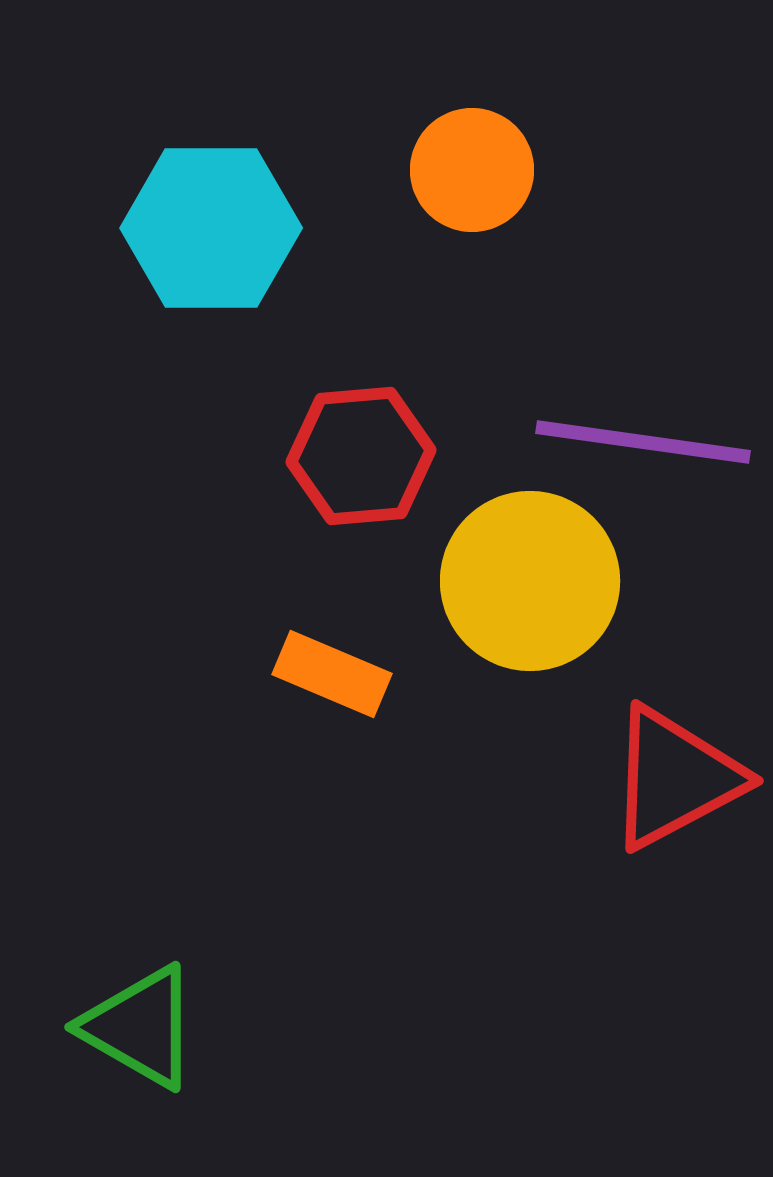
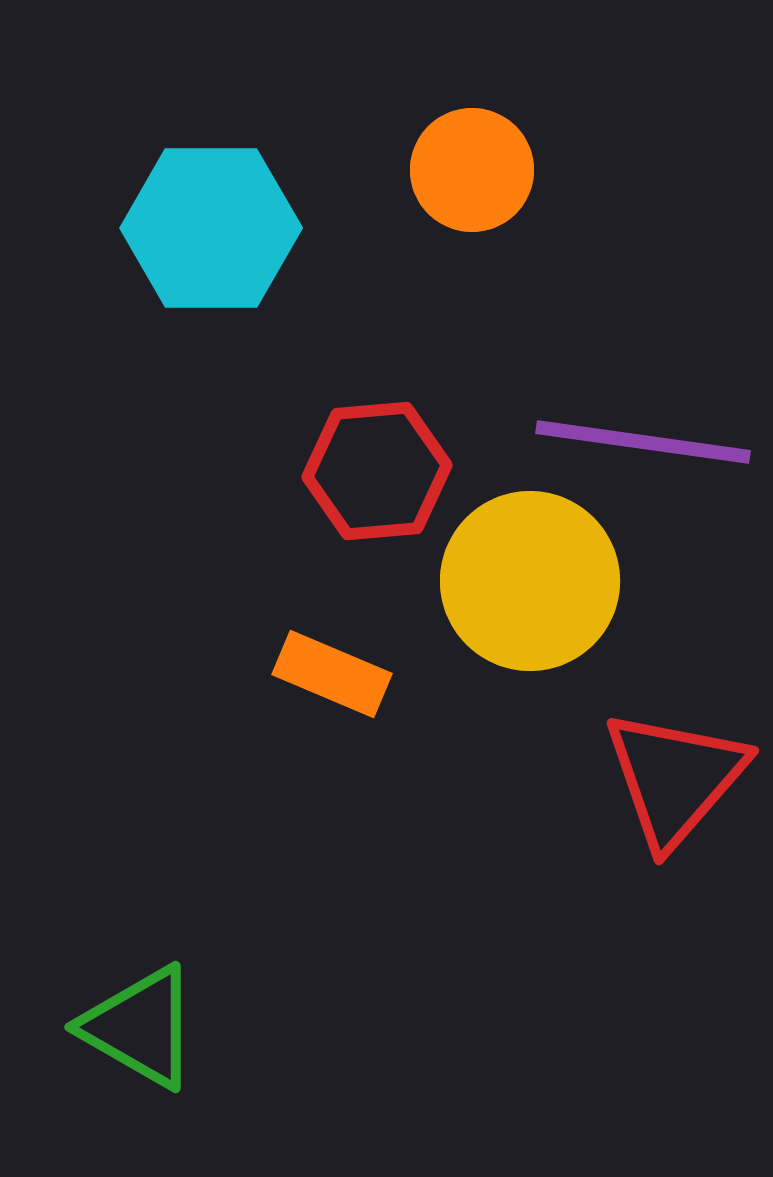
red hexagon: moved 16 px right, 15 px down
red triangle: rotated 21 degrees counterclockwise
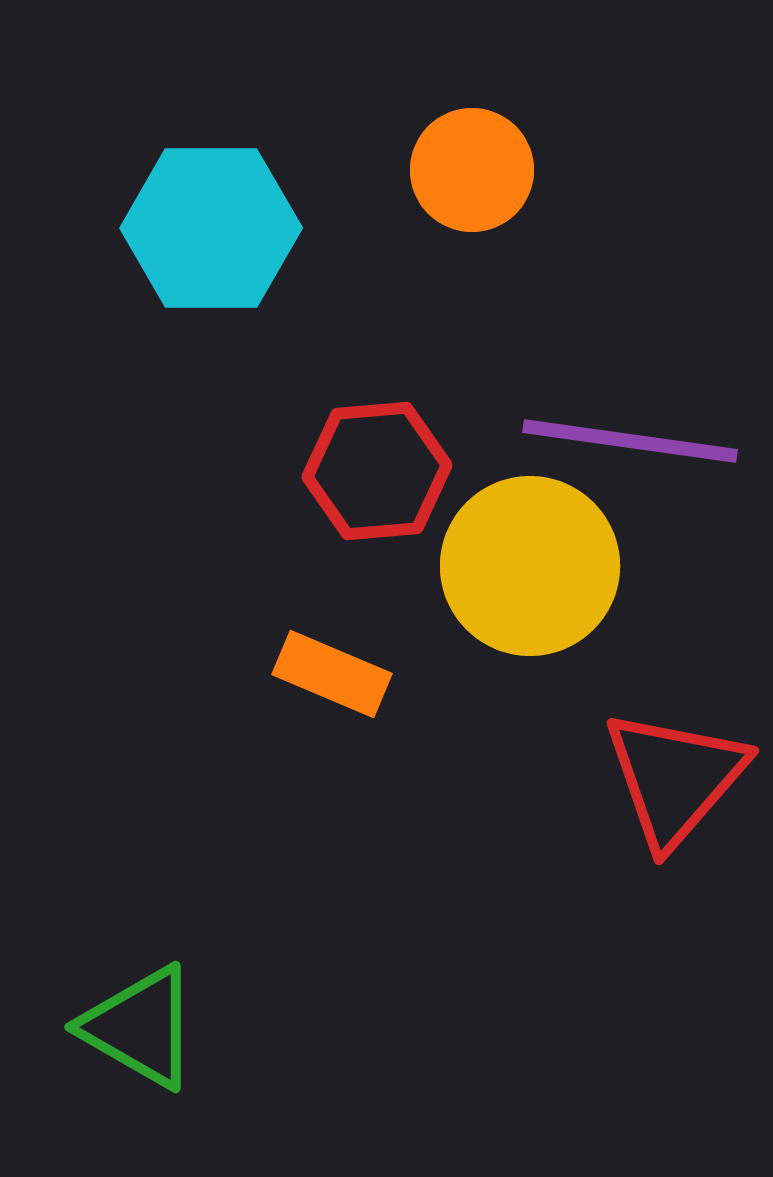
purple line: moved 13 px left, 1 px up
yellow circle: moved 15 px up
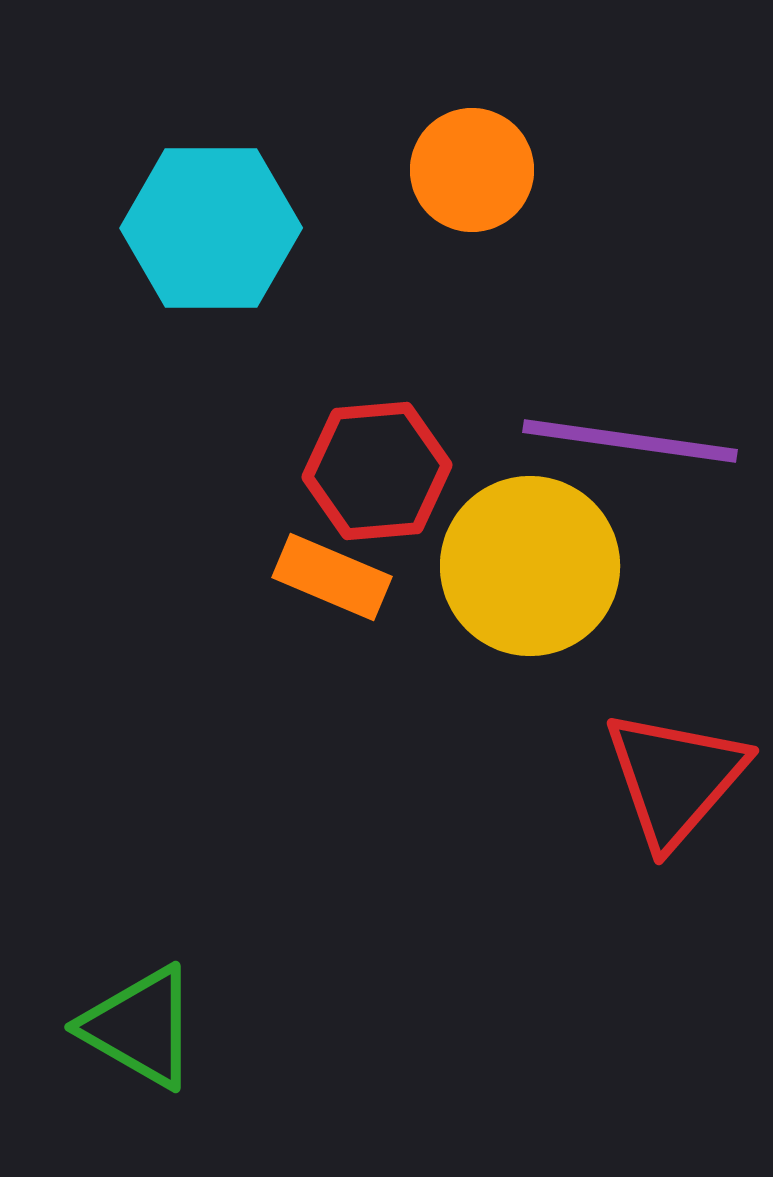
orange rectangle: moved 97 px up
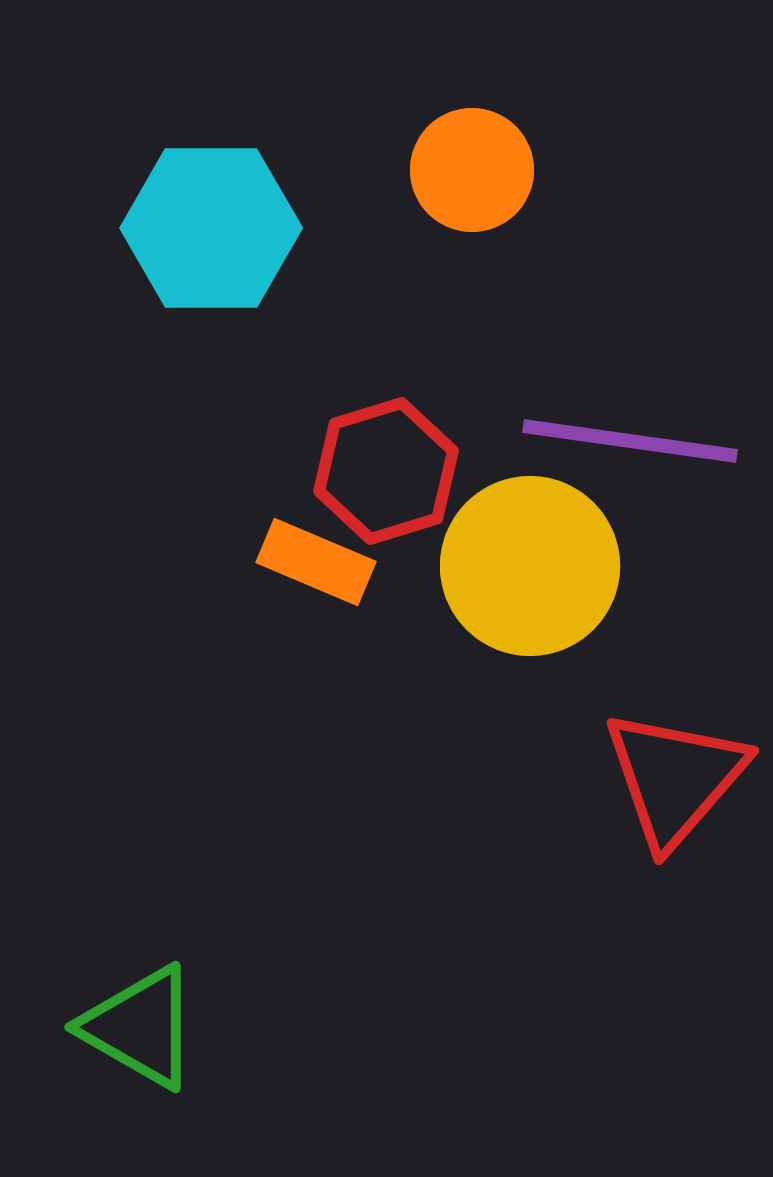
red hexagon: moved 9 px right; rotated 12 degrees counterclockwise
orange rectangle: moved 16 px left, 15 px up
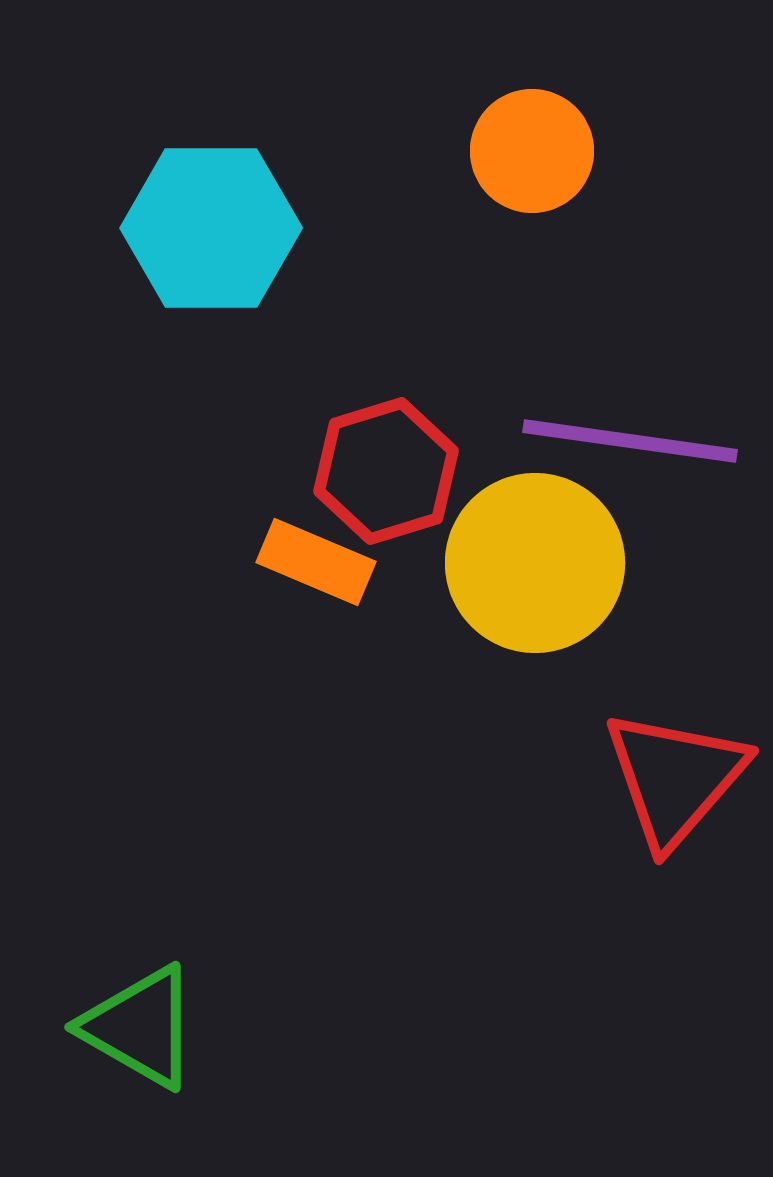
orange circle: moved 60 px right, 19 px up
yellow circle: moved 5 px right, 3 px up
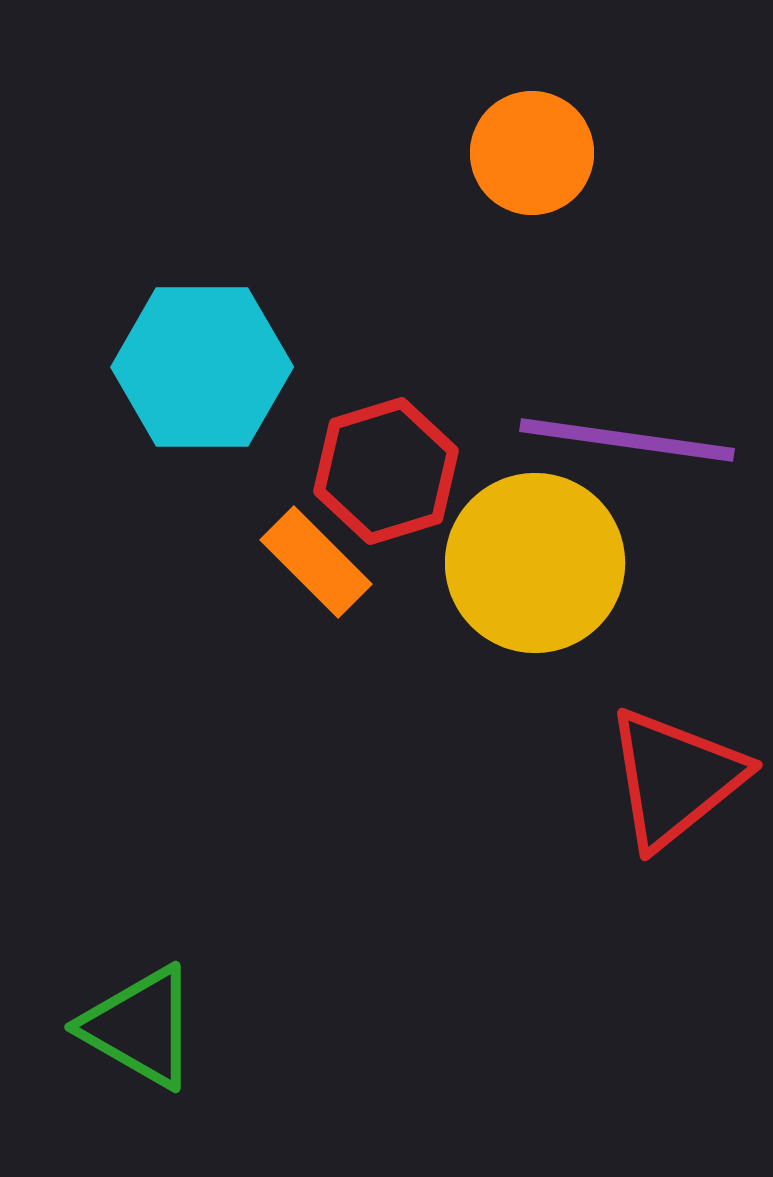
orange circle: moved 2 px down
cyan hexagon: moved 9 px left, 139 px down
purple line: moved 3 px left, 1 px up
orange rectangle: rotated 22 degrees clockwise
red triangle: rotated 10 degrees clockwise
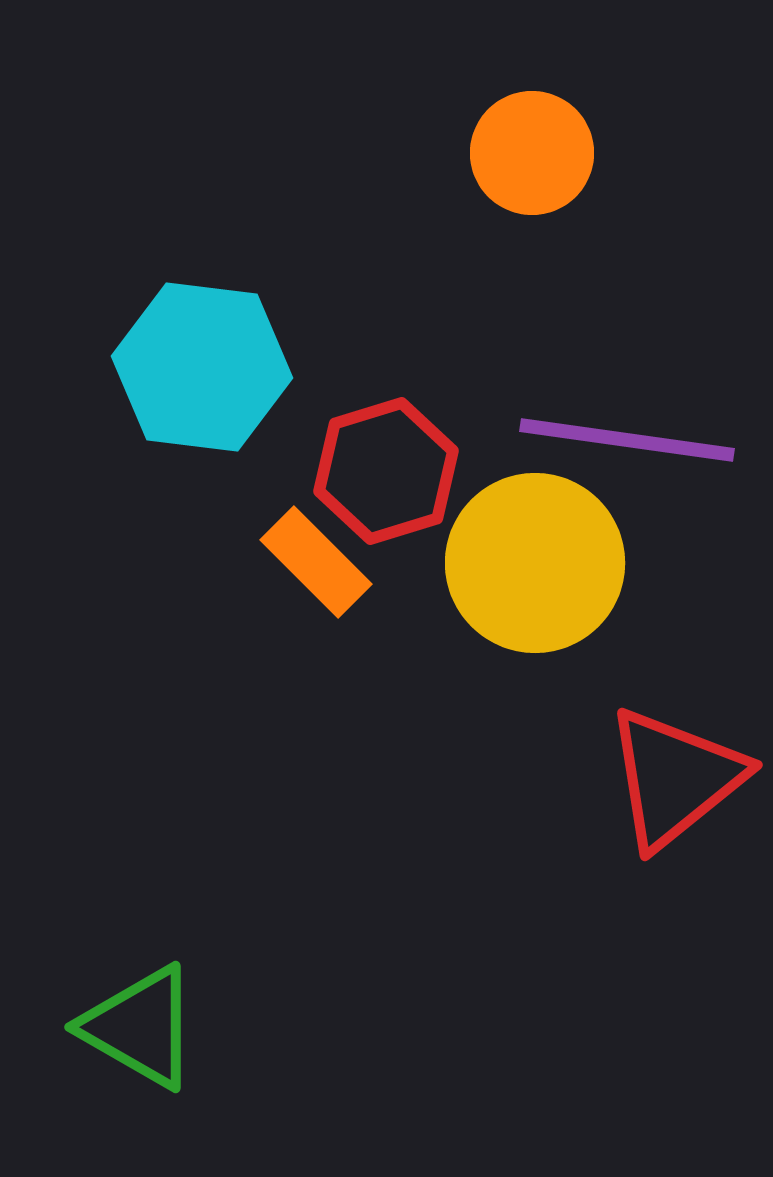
cyan hexagon: rotated 7 degrees clockwise
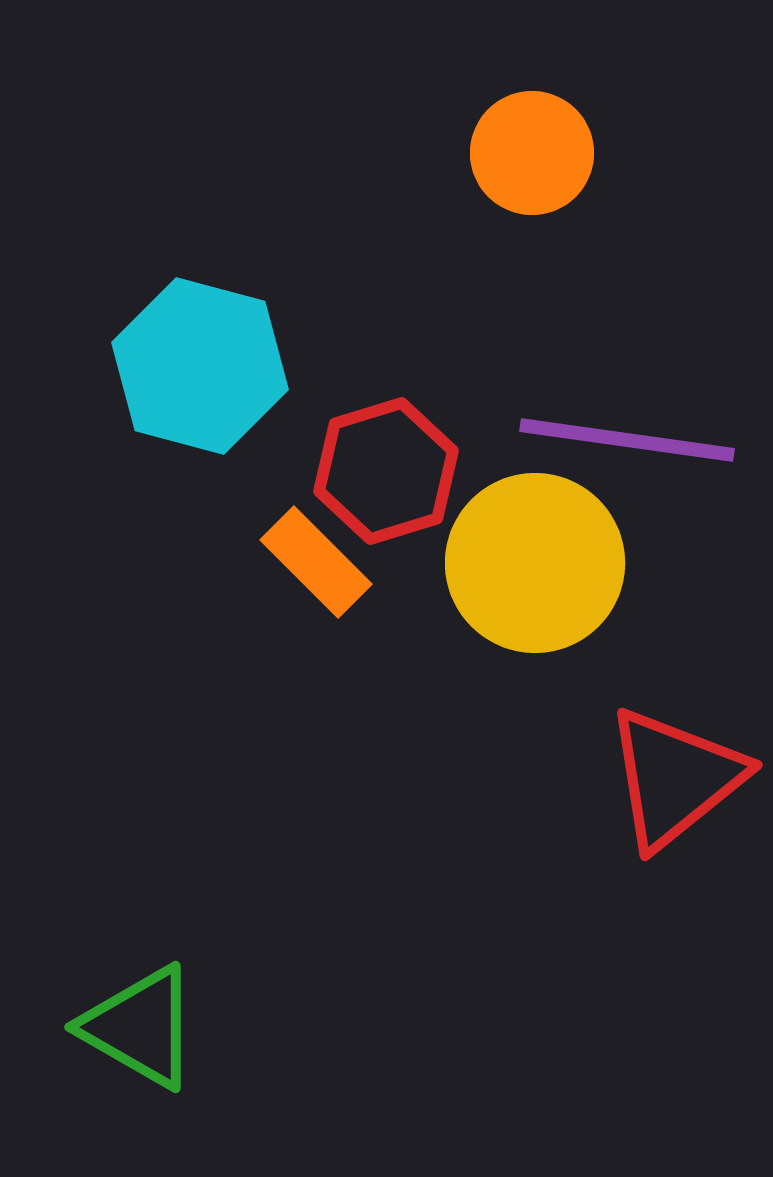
cyan hexagon: moved 2 px left, 1 px up; rotated 8 degrees clockwise
